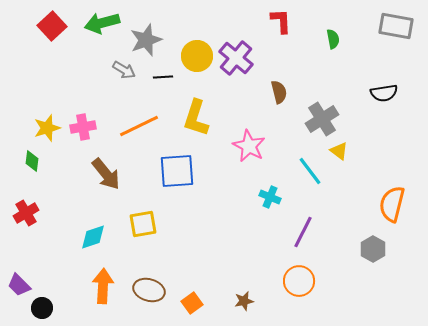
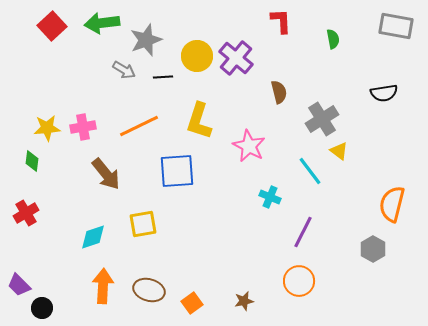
green arrow: rotated 8 degrees clockwise
yellow L-shape: moved 3 px right, 3 px down
yellow star: rotated 12 degrees clockwise
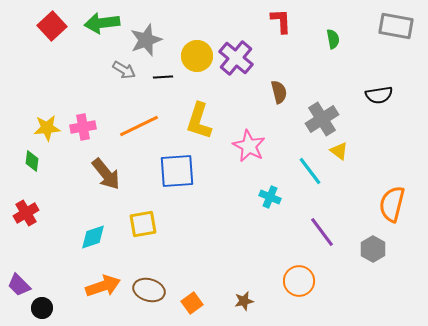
black semicircle: moved 5 px left, 2 px down
purple line: moved 19 px right; rotated 64 degrees counterclockwise
orange arrow: rotated 68 degrees clockwise
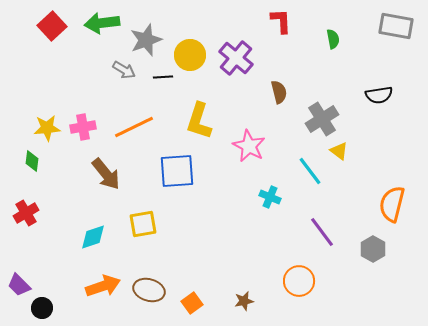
yellow circle: moved 7 px left, 1 px up
orange line: moved 5 px left, 1 px down
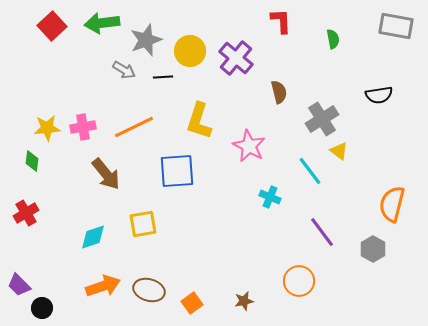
yellow circle: moved 4 px up
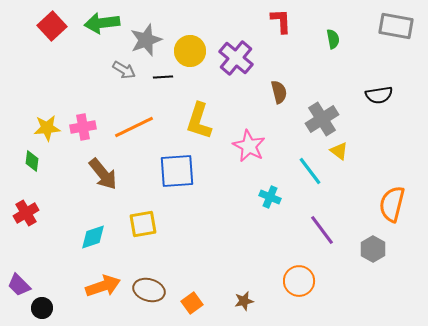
brown arrow: moved 3 px left
purple line: moved 2 px up
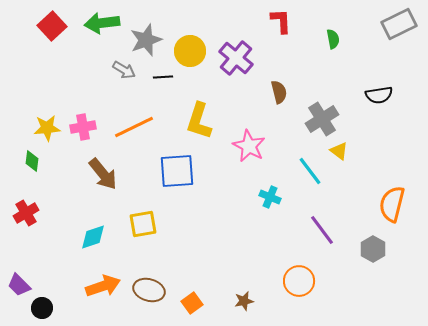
gray rectangle: moved 3 px right, 2 px up; rotated 36 degrees counterclockwise
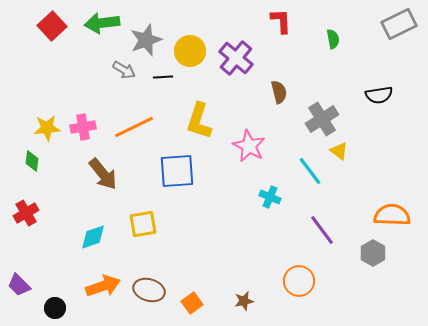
orange semicircle: moved 11 px down; rotated 78 degrees clockwise
gray hexagon: moved 4 px down
black circle: moved 13 px right
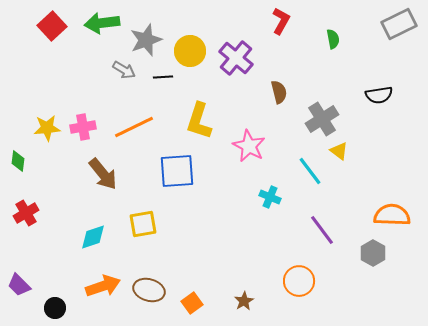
red L-shape: rotated 32 degrees clockwise
green diamond: moved 14 px left
brown star: rotated 18 degrees counterclockwise
